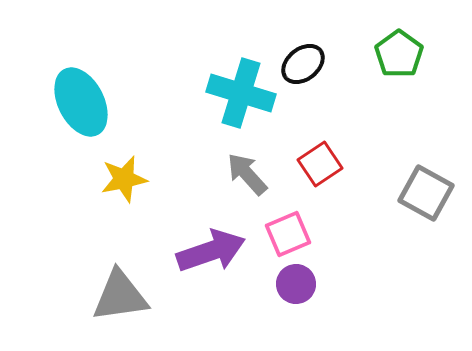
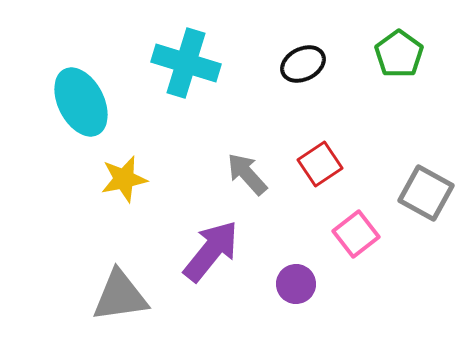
black ellipse: rotated 12 degrees clockwise
cyan cross: moved 55 px left, 30 px up
pink square: moved 68 px right; rotated 15 degrees counterclockwise
purple arrow: rotated 32 degrees counterclockwise
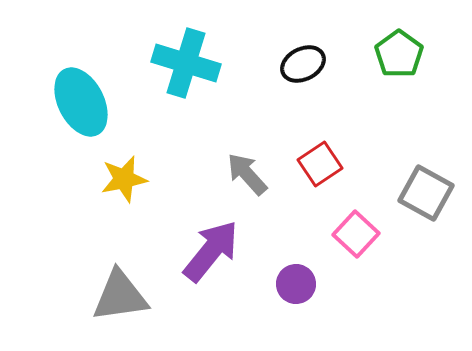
pink square: rotated 9 degrees counterclockwise
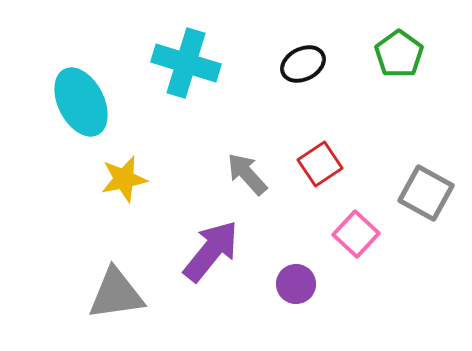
gray triangle: moved 4 px left, 2 px up
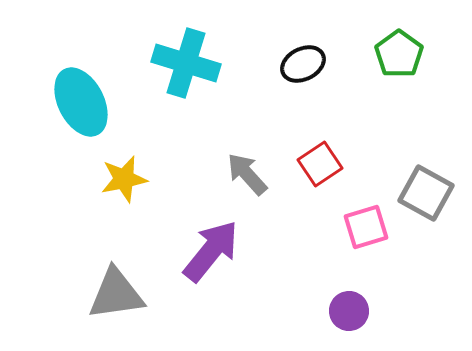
pink square: moved 10 px right, 7 px up; rotated 30 degrees clockwise
purple circle: moved 53 px right, 27 px down
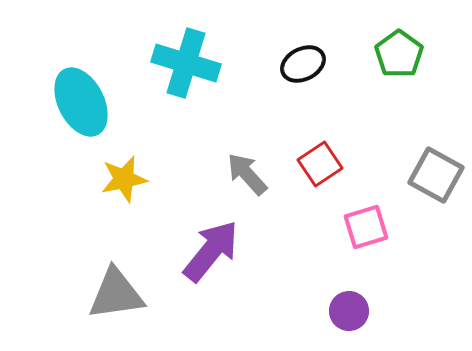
gray square: moved 10 px right, 18 px up
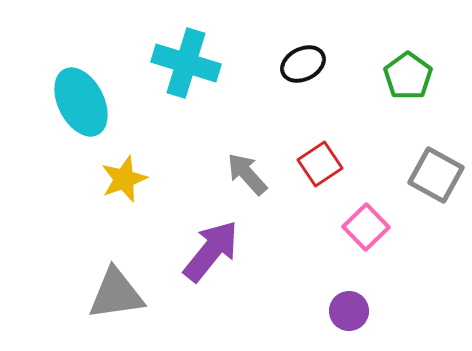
green pentagon: moved 9 px right, 22 px down
yellow star: rotated 9 degrees counterclockwise
pink square: rotated 27 degrees counterclockwise
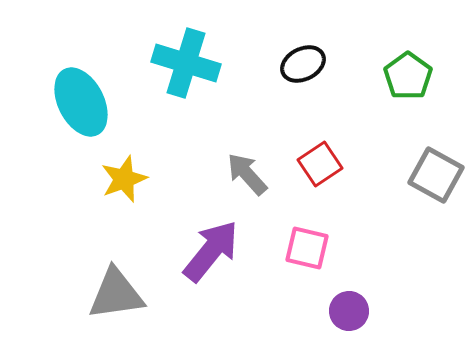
pink square: moved 59 px left, 21 px down; rotated 33 degrees counterclockwise
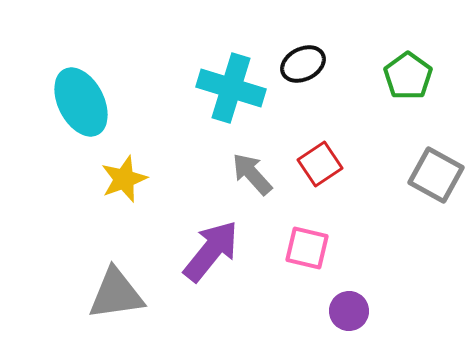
cyan cross: moved 45 px right, 25 px down
gray arrow: moved 5 px right
